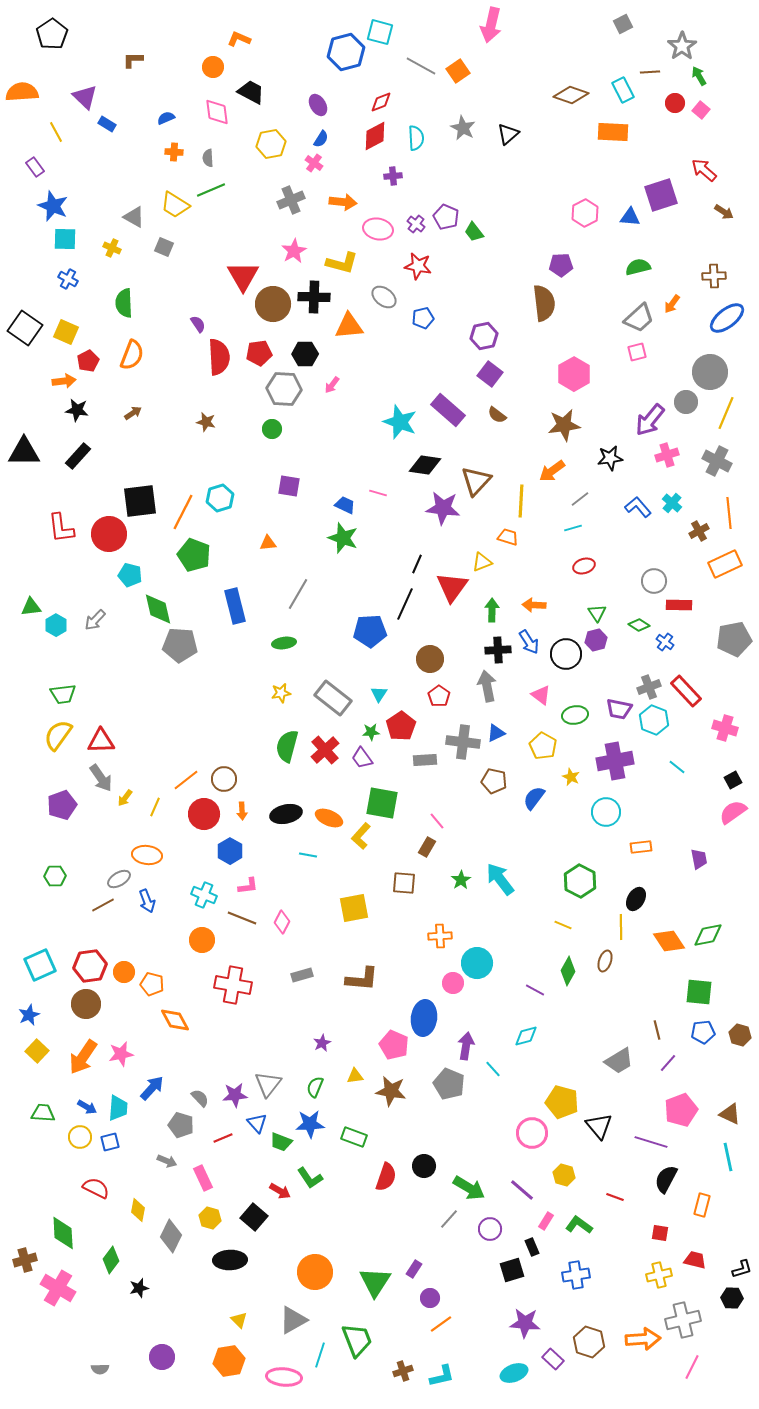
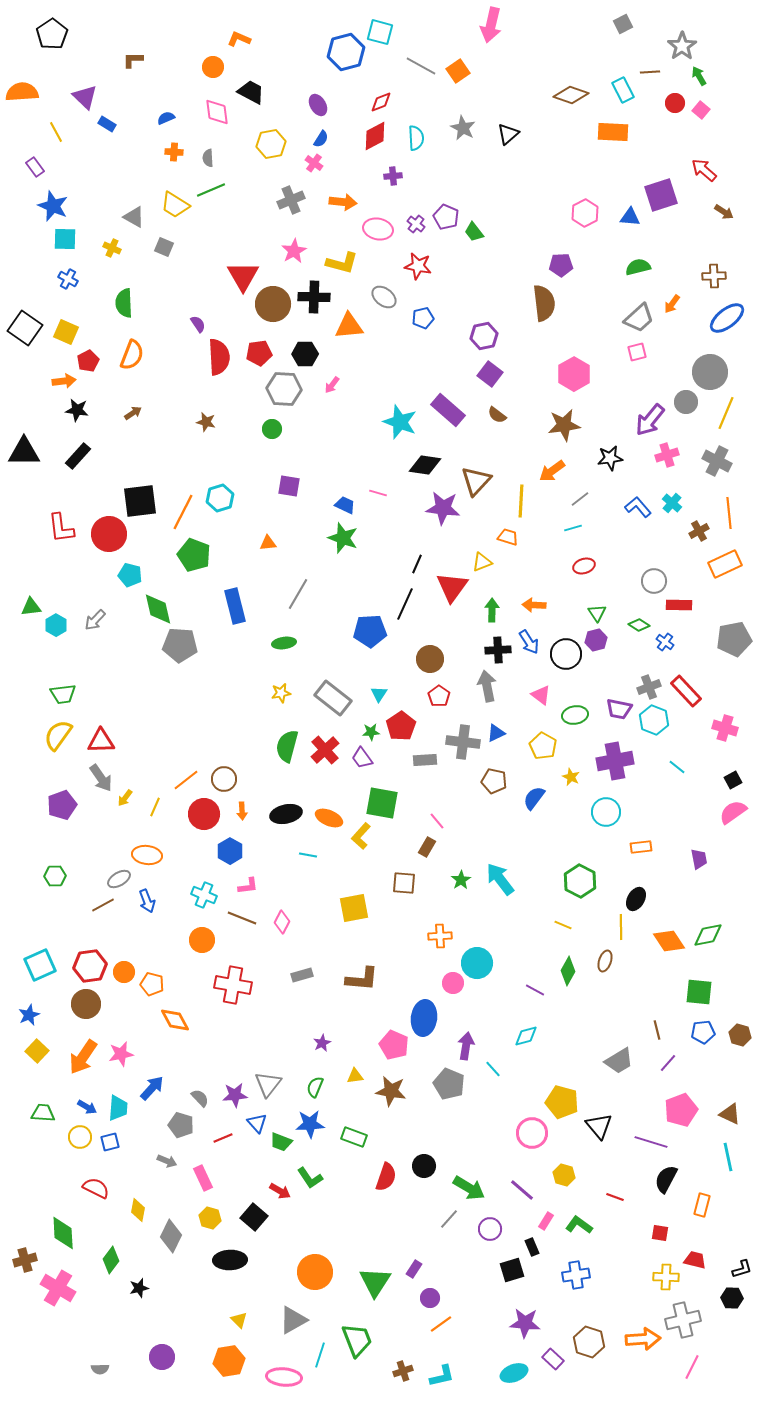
yellow cross at (659, 1275): moved 7 px right, 2 px down; rotated 15 degrees clockwise
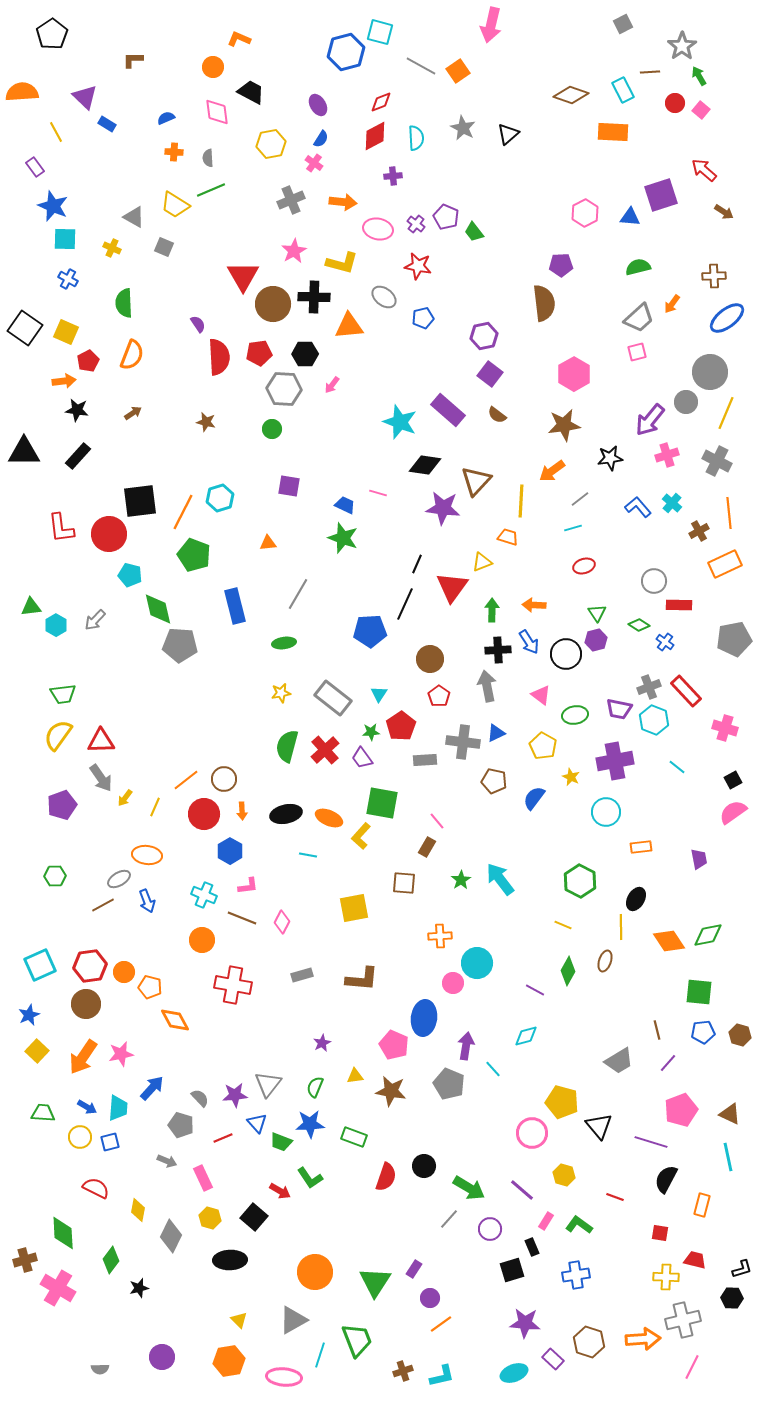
orange pentagon at (152, 984): moved 2 px left, 3 px down
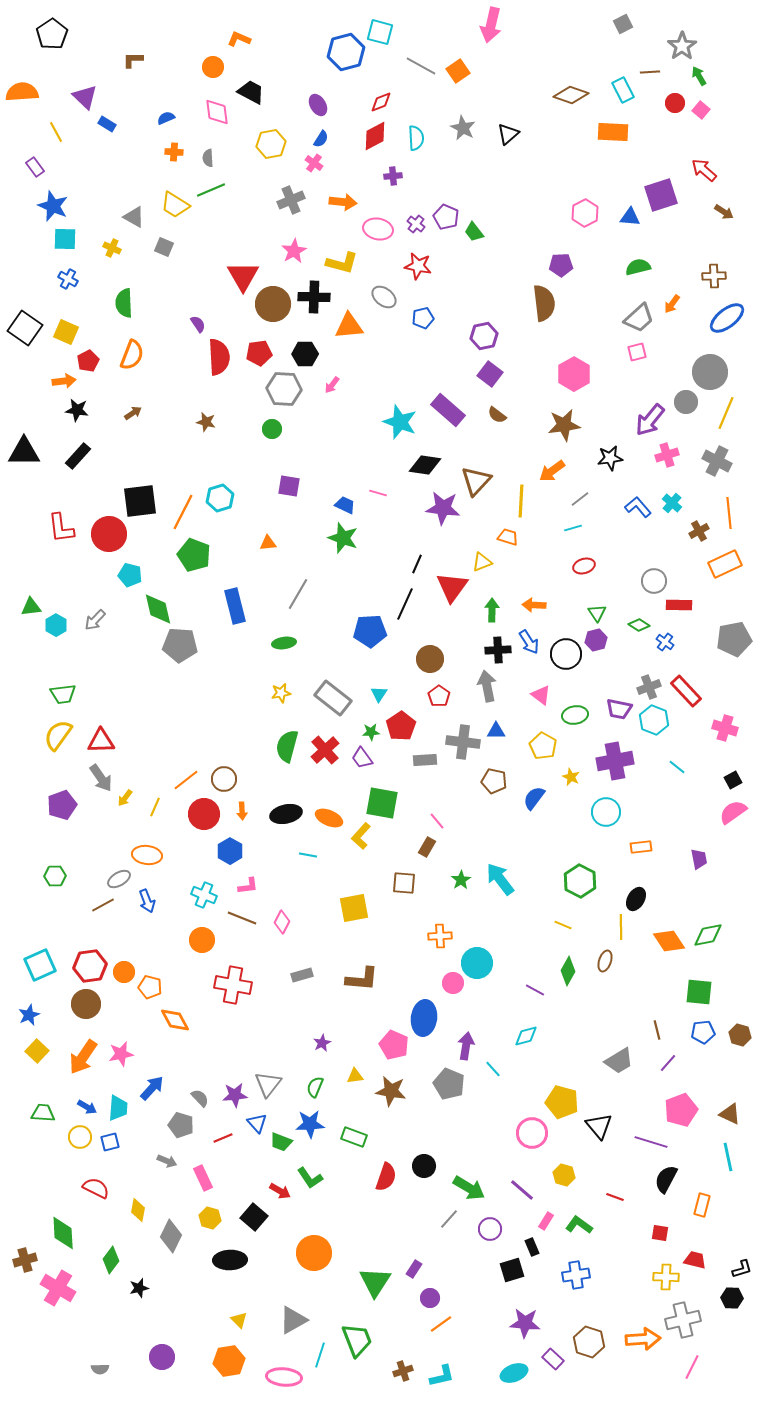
blue triangle at (496, 733): moved 2 px up; rotated 24 degrees clockwise
orange circle at (315, 1272): moved 1 px left, 19 px up
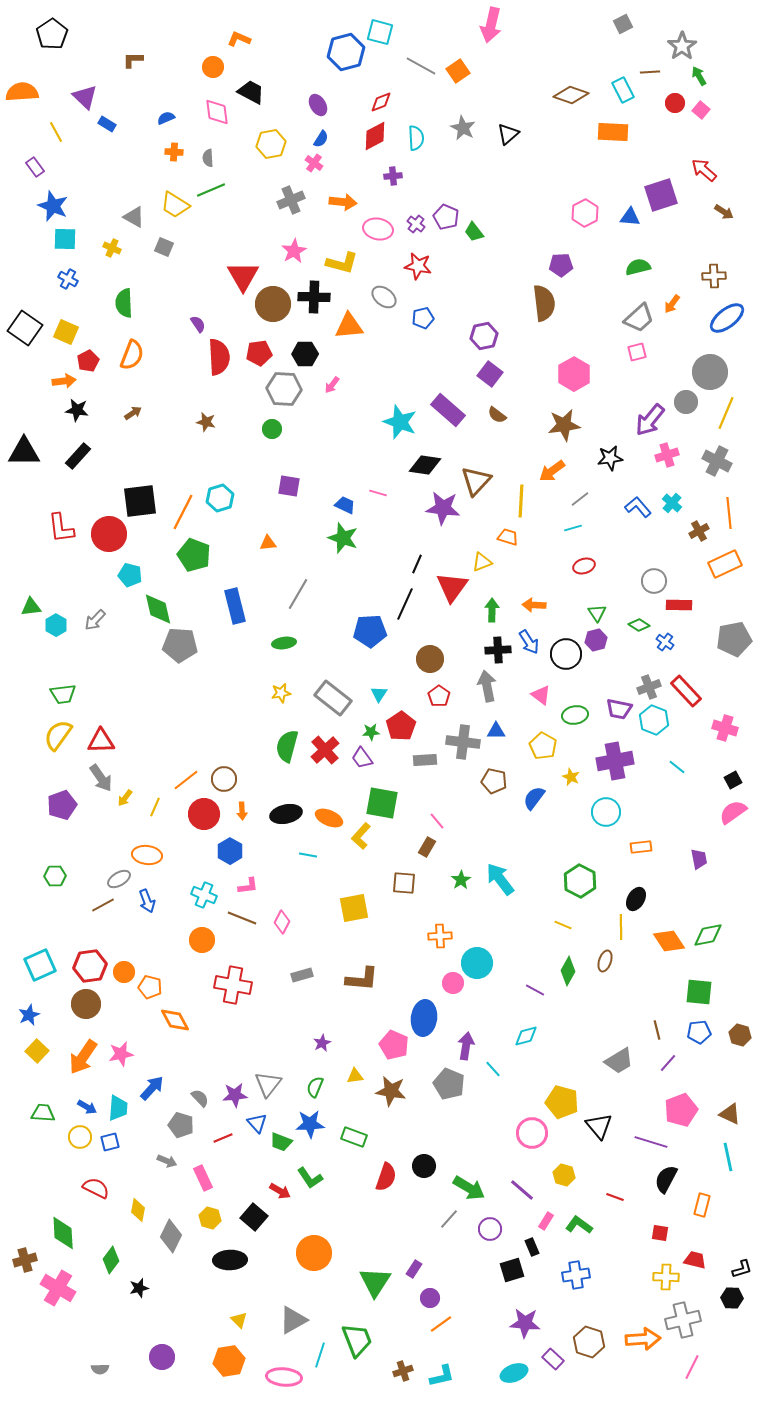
blue pentagon at (703, 1032): moved 4 px left
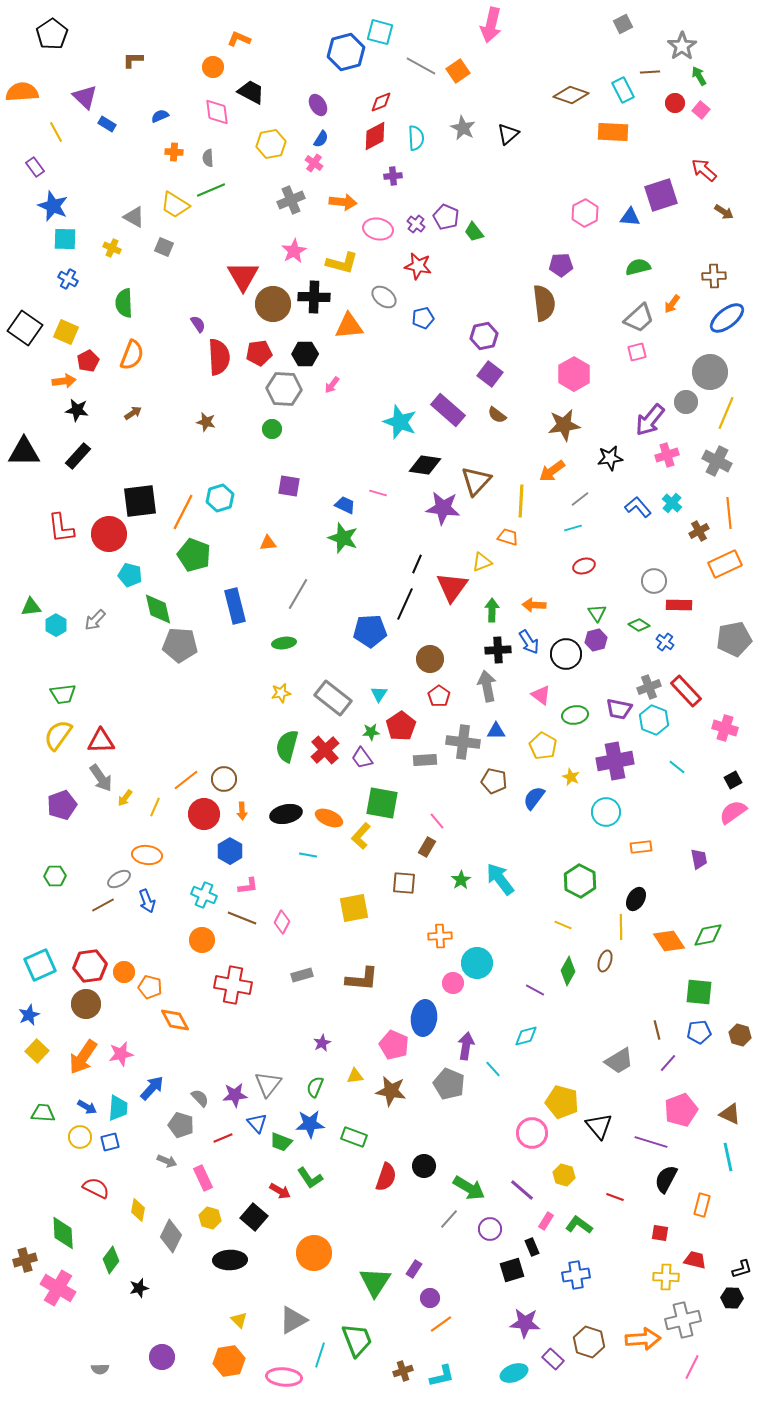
blue semicircle at (166, 118): moved 6 px left, 2 px up
